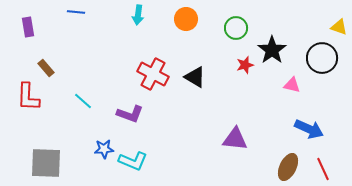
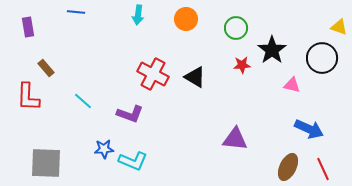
red star: moved 3 px left; rotated 12 degrees clockwise
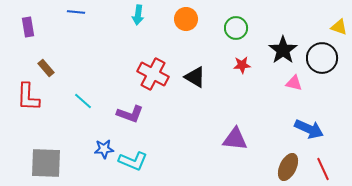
black star: moved 11 px right
pink triangle: moved 2 px right, 2 px up
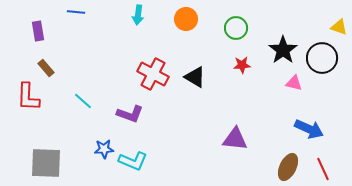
purple rectangle: moved 10 px right, 4 px down
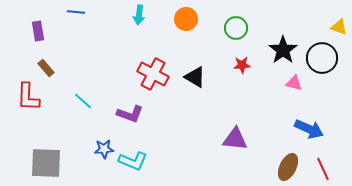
cyan arrow: moved 1 px right
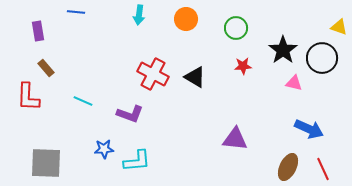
red star: moved 1 px right, 1 px down
cyan line: rotated 18 degrees counterclockwise
cyan L-shape: moved 4 px right; rotated 28 degrees counterclockwise
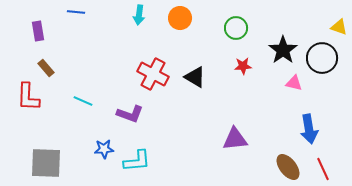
orange circle: moved 6 px left, 1 px up
blue arrow: rotated 56 degrees clockwise
purple triangle: rotated 12 degrees counterclockwise
brown ellipse: rotated 64 degrees counterclockwise
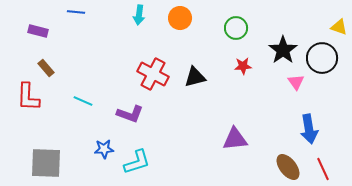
purple rectangle: rotated 66 degrees counterclockwise
black triangle: rotated 45 degrees counterclockwise
pink triangle: moved 2 px right, 1 px up; rotated 42 degrees clockwise
cyan L-shape: moved 1 px down; rotated 12 degrees counterclockwise
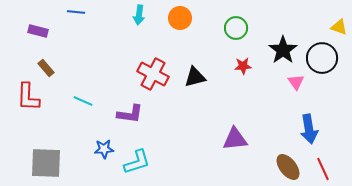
purple L-shape: rotated 12 degrees counterclockwise
